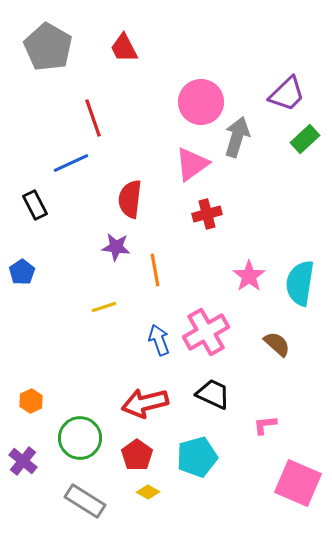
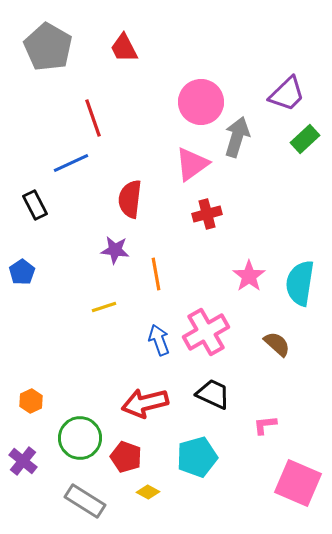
purple star: moved 1 px left, 3 px down
orange line: moved 1 px right, 4 px down
red pentagon: moved 11 px left, 2 px down; rotated 16 degrees counterclockwise
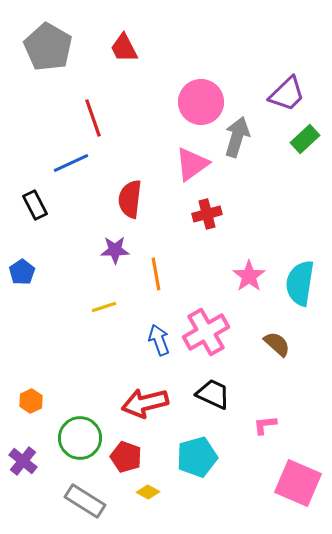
purple star: rotated 8 degrees counterclockwise
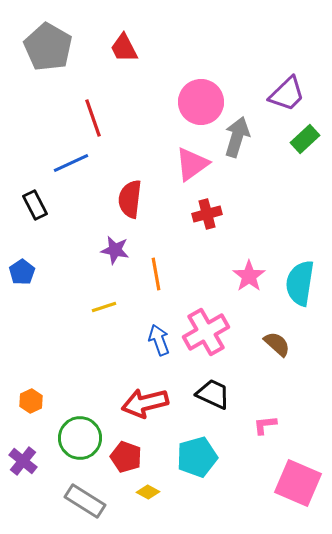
purple star: rotated 12 degrees clockwise
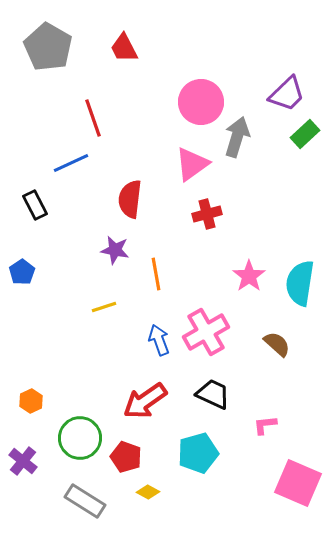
green rectangle: moved 5 px up
red arrow: moved 2 px up; rotated 21 degrees counterclockwise
cyan pentagon: moved 1 px right, 4 px up
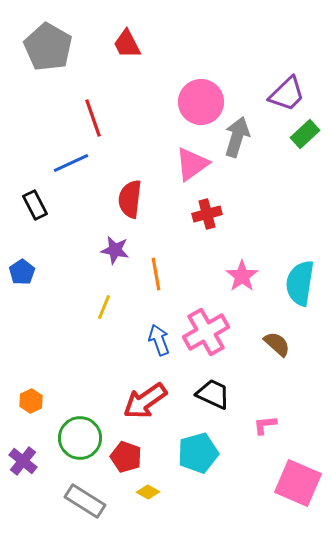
red trapezoid: moved 3 px right, 4 px up
pink star: moved 7 px left
yellow line: rotated 50 degrees counterclockwise
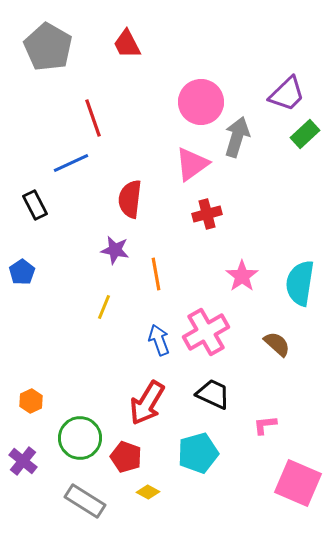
red arrow: moved 2 px right, 2 px down; rotated 24 degrees counterclockwise
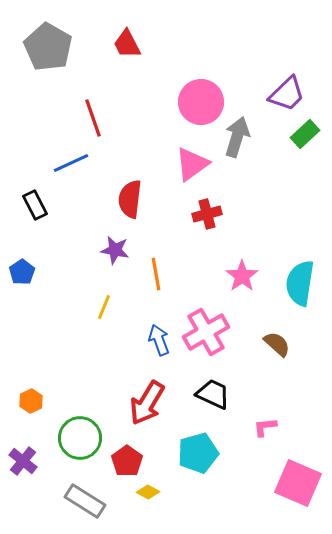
pink L-shape: moved 2 px down
red pentagon: moved 1 px right, 4 px down; rotated 16 degrees clockwise
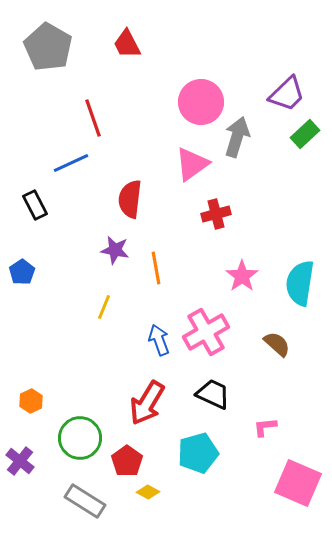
red cross: moved 9 px right
orange line: moved 6 px up
purple cross: moved 3 px left
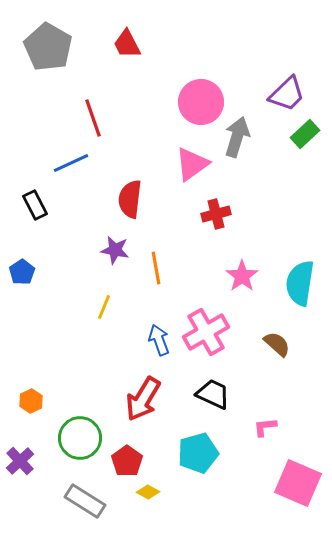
red arrow: moved 4 px left, 4 px up
purple cross: rotated 8 degrees clockwise
